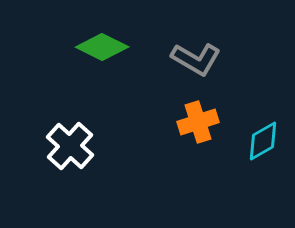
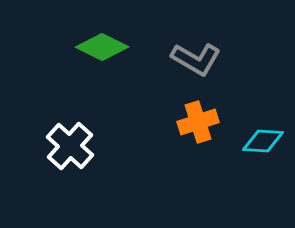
cyan diamond: rotated 33 degrees clockwise
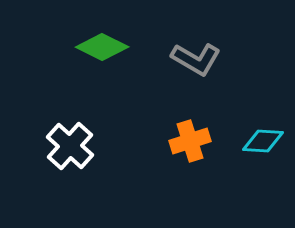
orange cross: moved 8 px left, 19 px down
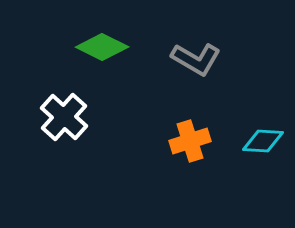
white cross: moved 6 px left, 29 px up
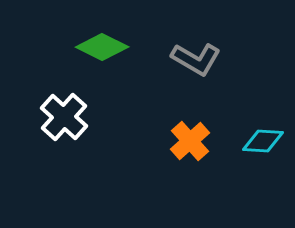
orange cross: rotated 24 degrees counterclockwise
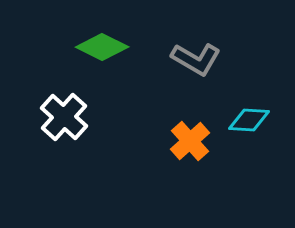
cyan diamond: moved 14 px left, 21 px up
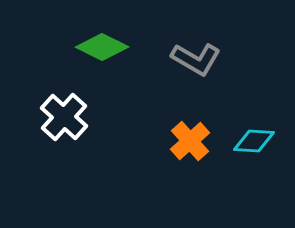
cyan diamond: moved 5 px right, 21 px down
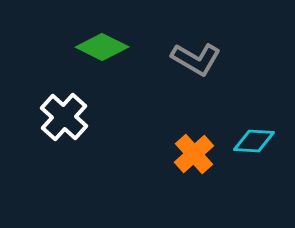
orange cross: moved 4 px right, 13 px down
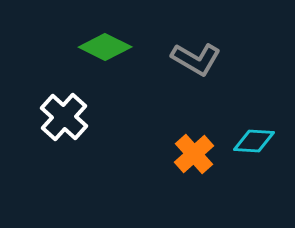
green diamond: moved 3 px right
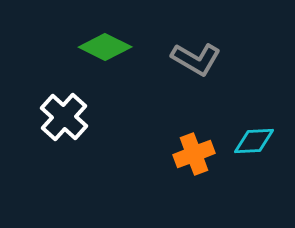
cyan diamond: rotated 6 degrees counterclockwise
orange cross: rotated 21 degrees clockwise
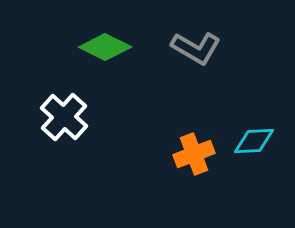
gray L-shape: moved 11 px up
